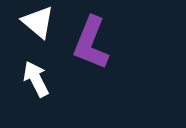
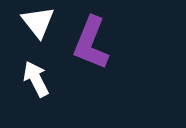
white triangle: rotated 12 degrees clockwise
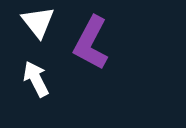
purple L-shape: rotated 6 degrees clockwise
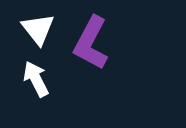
white triangle: moved 7 px down
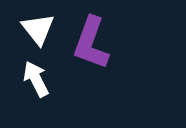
purple L-shape: rotated 8 degrees counterclockwise
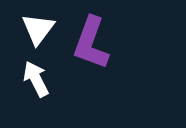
white triangle: rotated 15 degrees clockwise
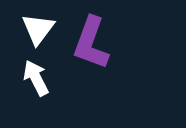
white arrow: moved 1 px up
